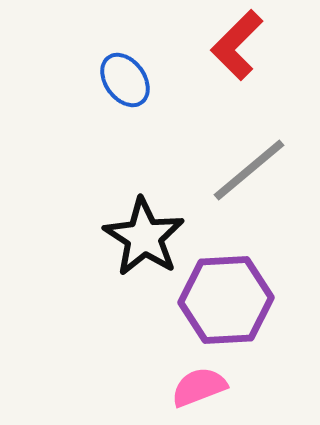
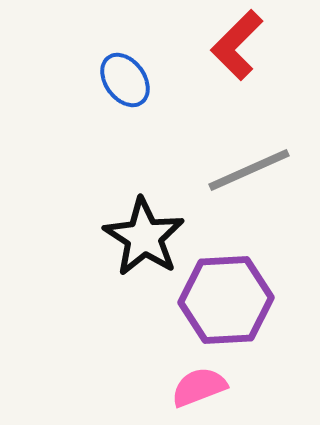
gray line: rotated 16 degrees clockwise
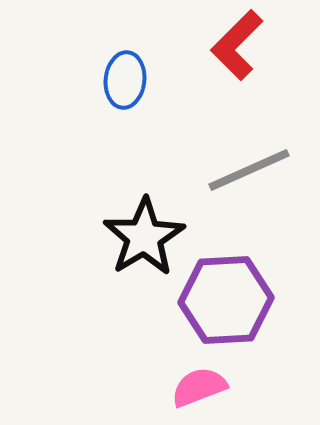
blue ellipse: rotated 42 degrees clockwise
black star: rotated 8 degrees clockwise
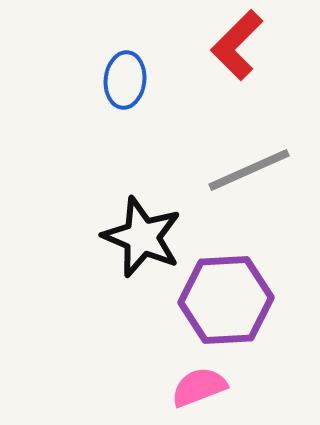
black star: moved 2 px left; rotated 18 degrees counterclockwise
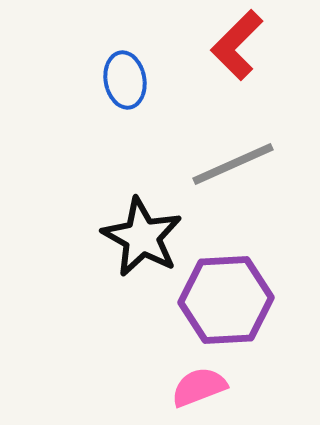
blue ellipse: rotated 16 degrees counterclockwise
gray line: moved 16 px left, 6 px up
black star: rotated 6 degrees clockwise
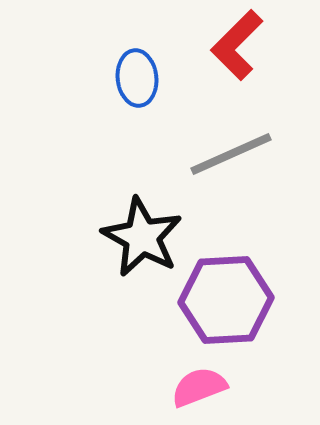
blue ellipse: moved 12 px right, 2 px up; rotated 4 degrees clockwise
gray line: moved 2 px left, 10 px up
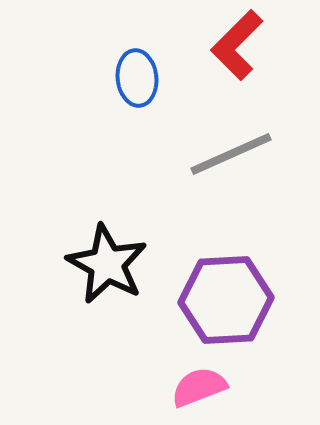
black star: moved 35 px left, 27 px down
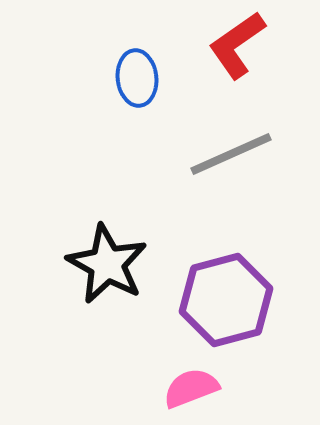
red L-shape: rotated 10 degrees clockwise
purple hexagon: rotated 12 degrees counterclockwise
pink semicircle: moved 8 px left, 1 px down
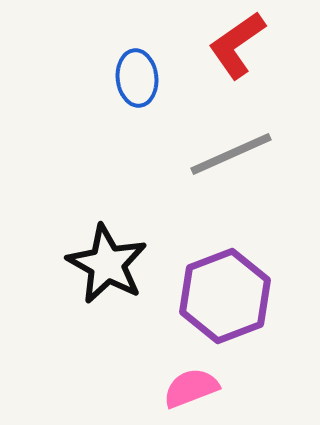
purple hexagon: moved 1 px left, 4 px up; rotated 6 degrees counterclockwise
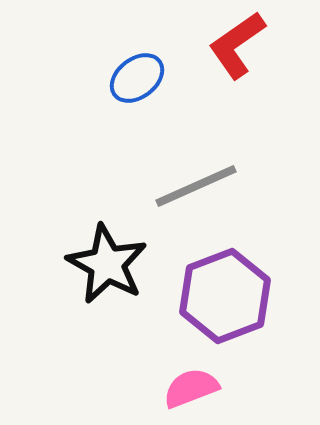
blue ellipse: rotated 58 degrees clockwise
gray line: moved 35 px left, 32 px down
